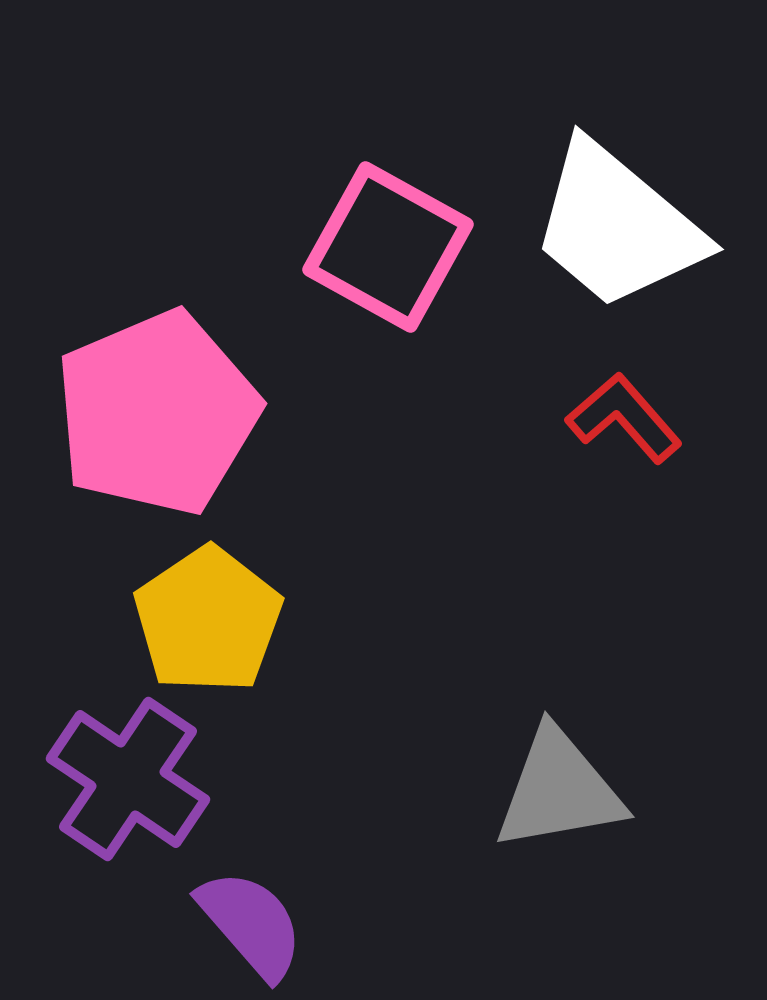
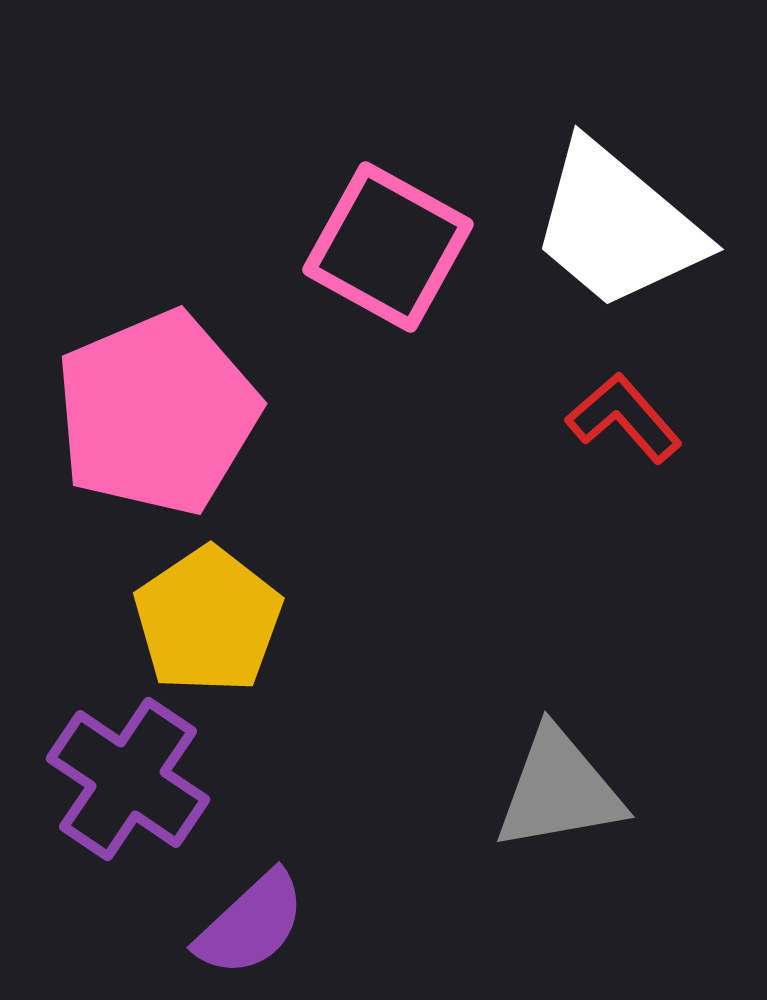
purple semicircle: rotated 88 degrees clockwise
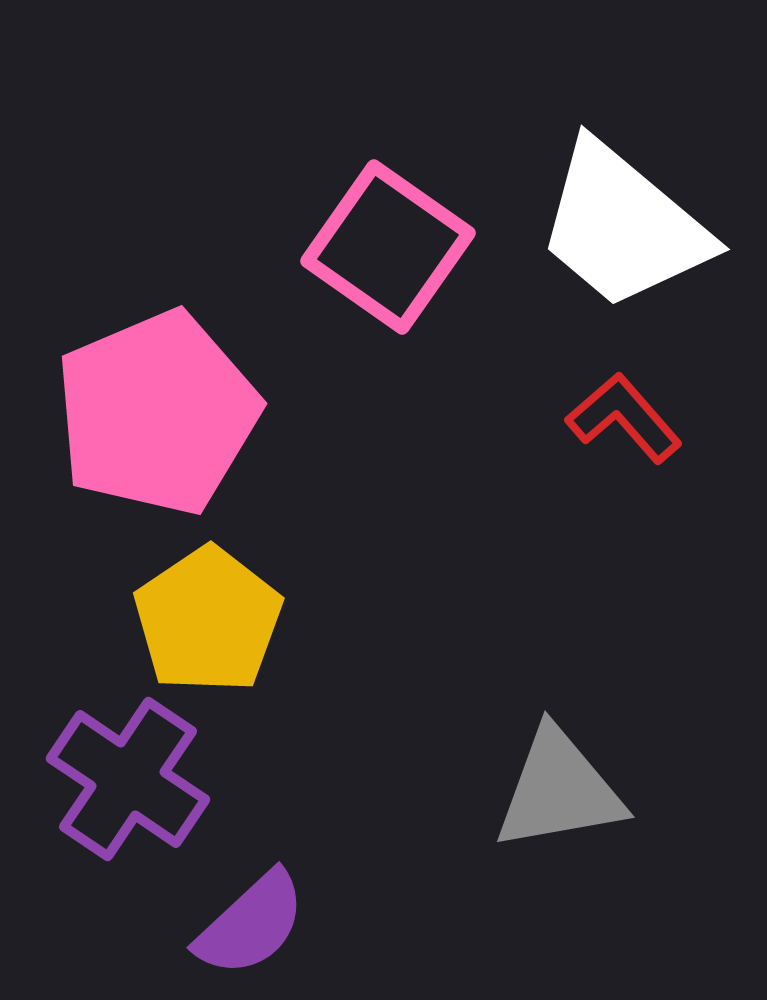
white trapezoid: moved 6 px right
pink square: rotated 6 degrees clockwise
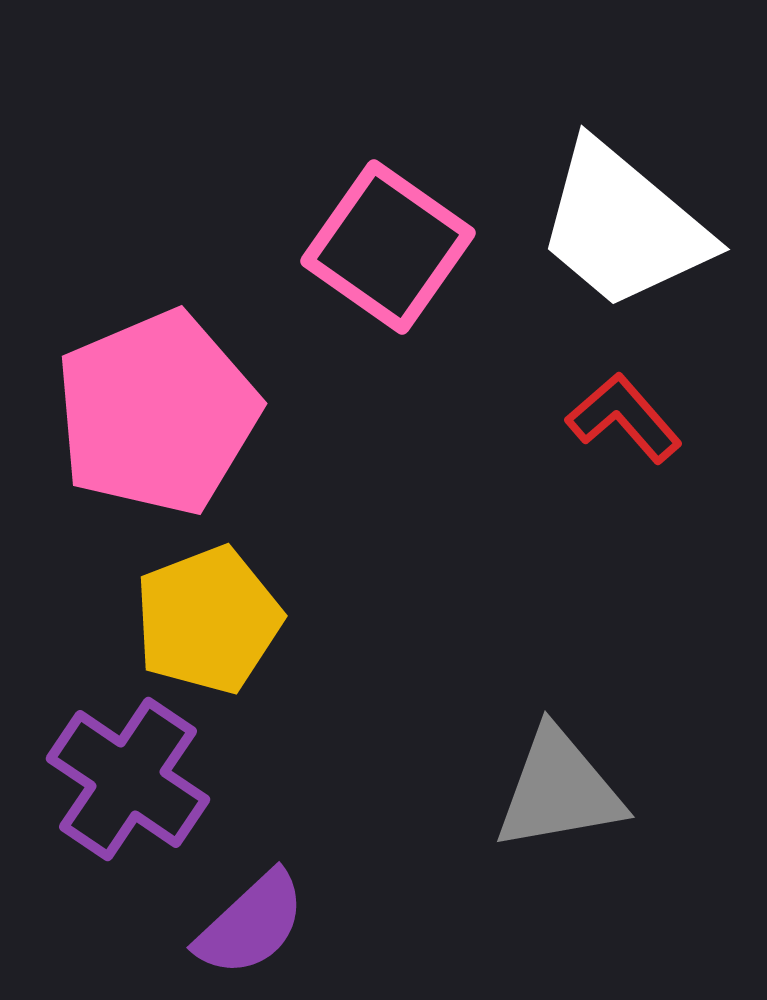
yellow pentagon: rotated 13 degrees clockwise
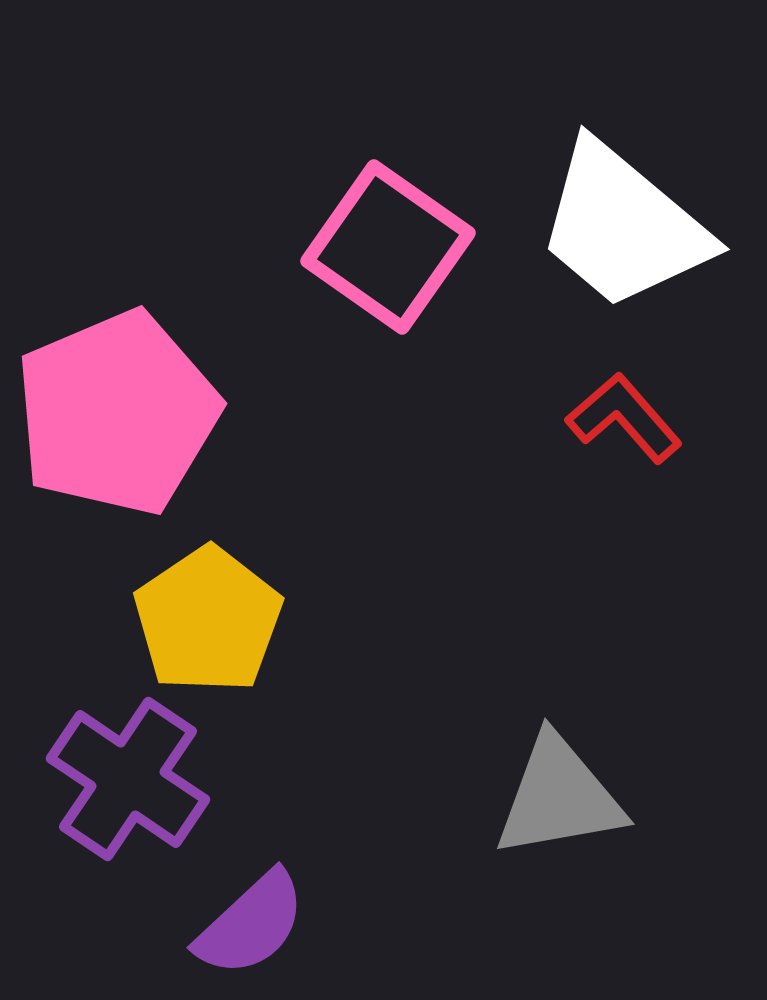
pink pentagon: moved 40 px left
yellow pentagon: rotated 13 degrees counterclockwise
gray triangle: moved 7 px down
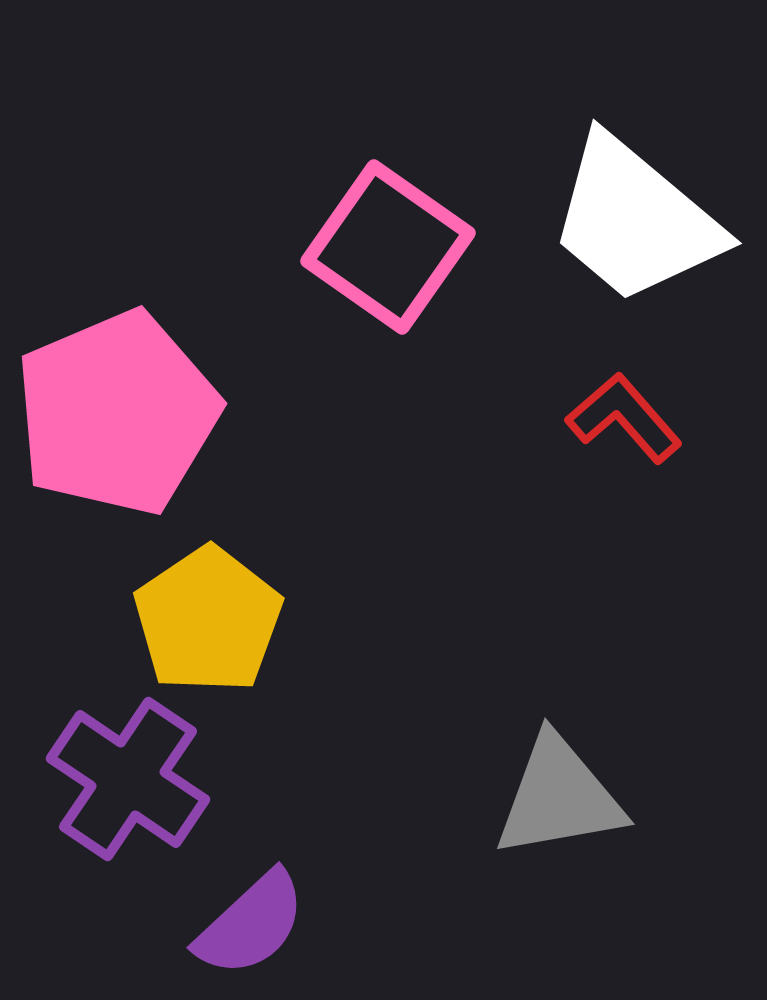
white trapezoid: moved 12 px right, 6 px up
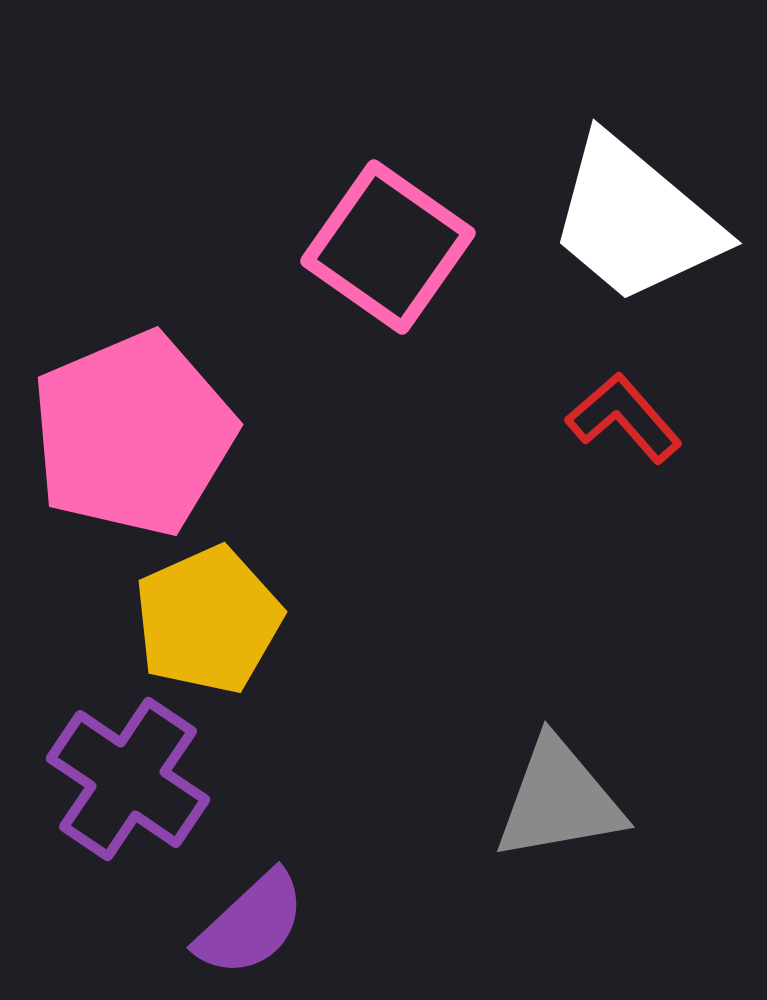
pink pentagon: moved 16 px right, 21 px down
yellow pentagon: rotated 10 degrees clockwise
gray triangle: moved 3 px down
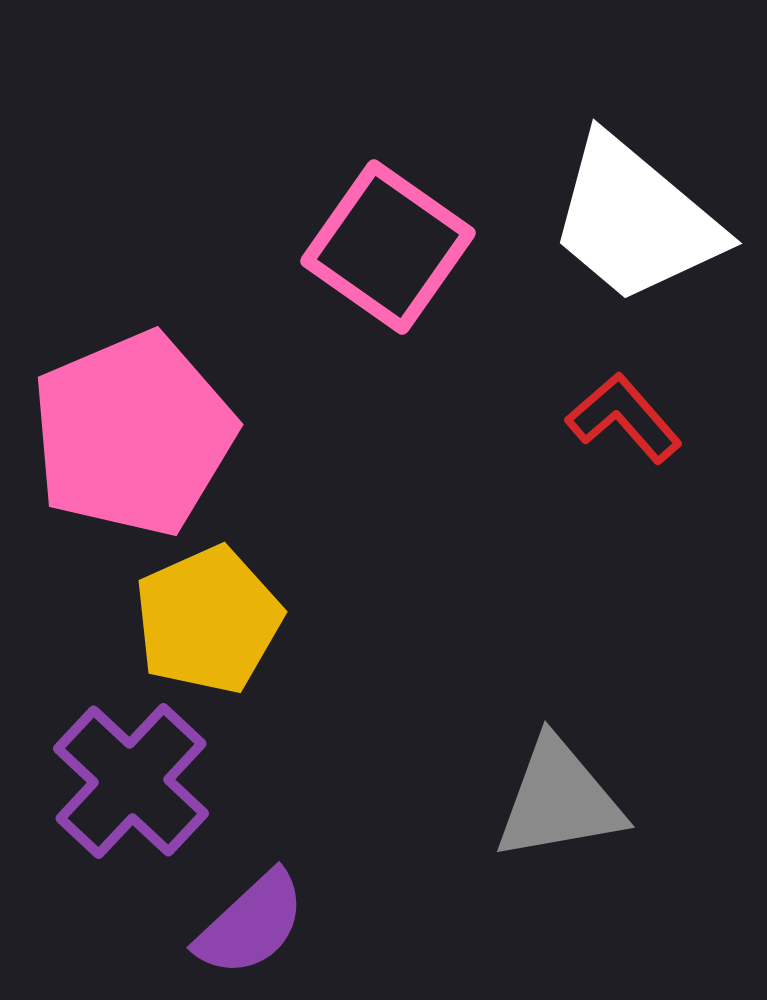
purple cross: moved 3 px right, 2 px down; rotated 9 degrees clockwise
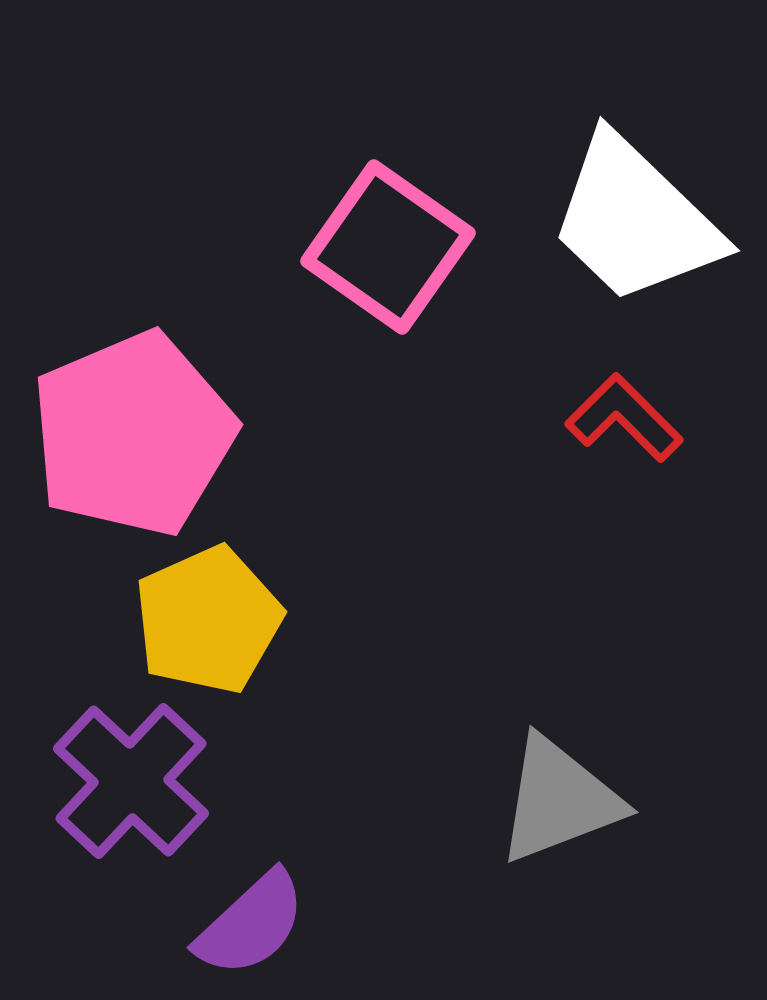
white trapezoid: rotated 4 degrees clockwise
red L-shape: rotated 4 degrees counterclockwise
gray triangle: rotated 11 degrees counterclockwise
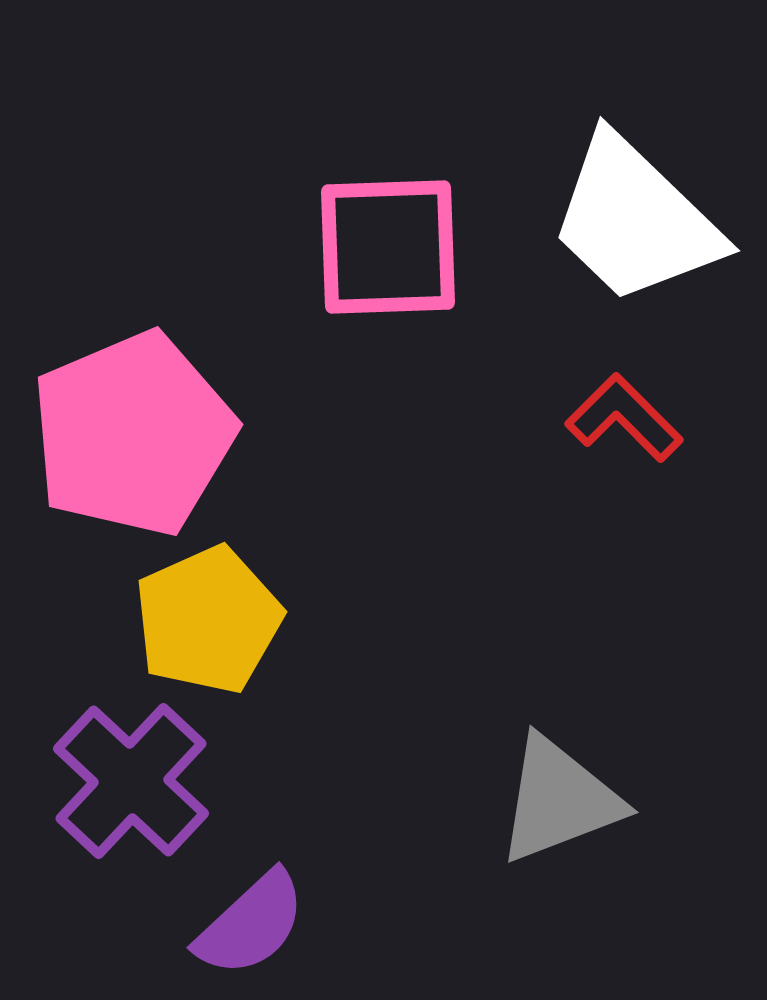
pink square: rotated 37 degrees counterclockwise
